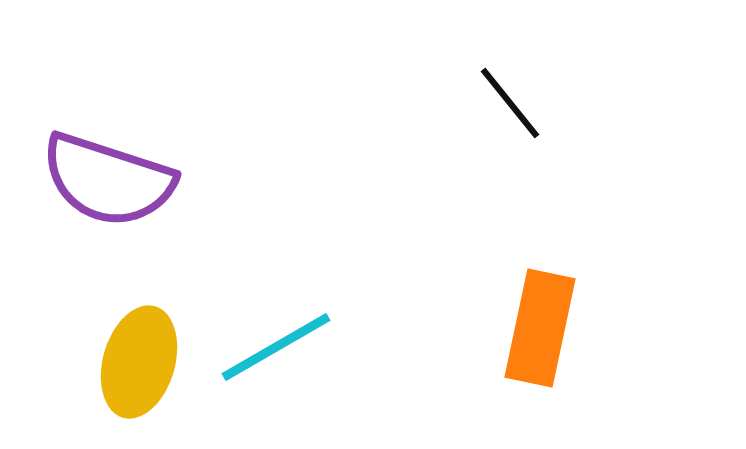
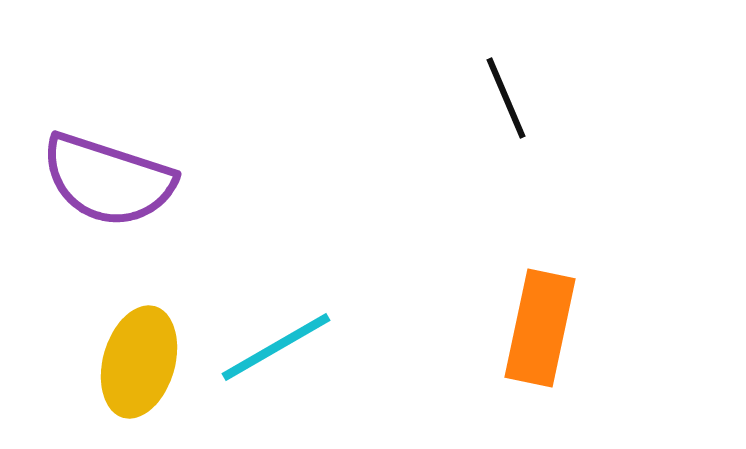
black line: moved 4 px left, 5 px up; rotated 16 degrees clockwise
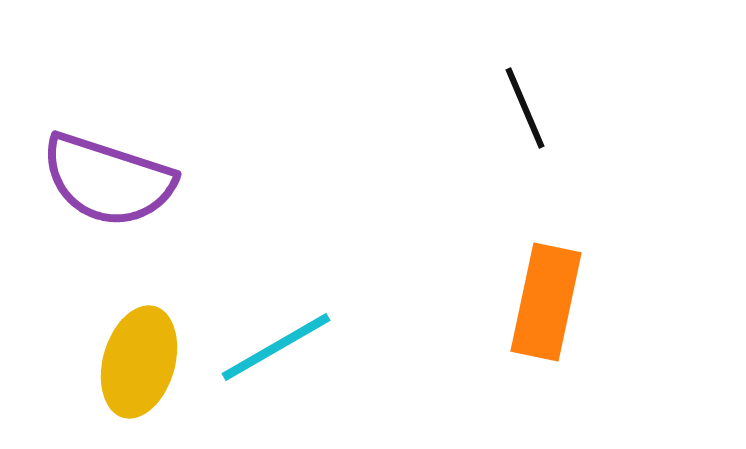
black line: moved 19 px right, 10 px down
orange rectangle: moved 6 px right, 26 px up
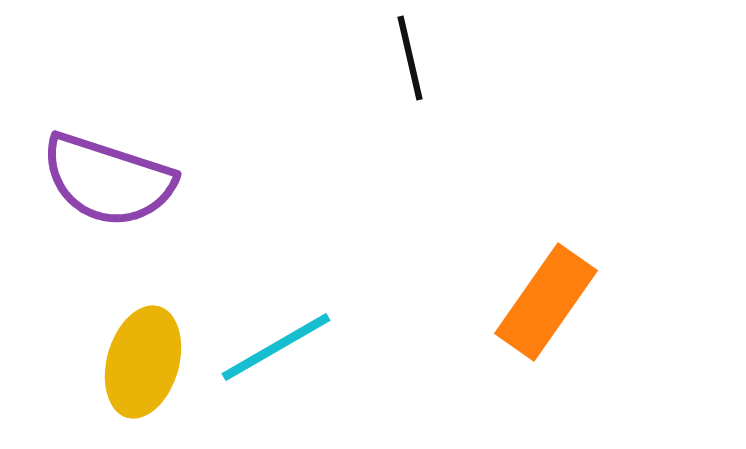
black line: moved 115 px left, 50 px up; rotated 10 degrees clockwise
orange rectangle: rotated 23 degrees clockwise
yellow ellipse: moved 4 px right
